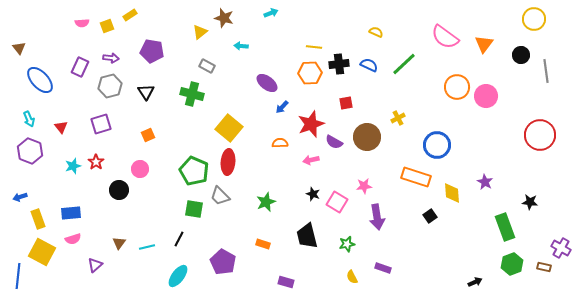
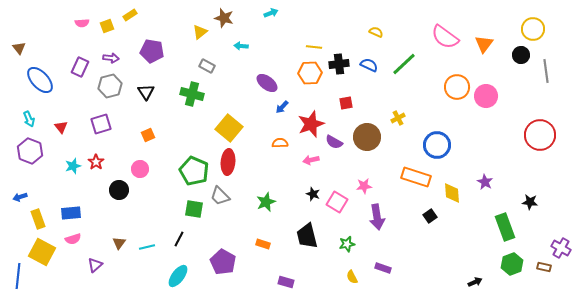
yellow circle at (534, 19): moved 1 px left, 10 px down
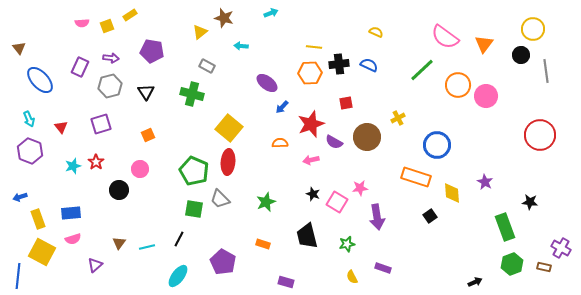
green line at (404, 64): moved 18 px right, 6 px down
orange circle at (457, 87): moved 1 px right, 2 px up
pink star at (364, 186): moved 4 px left, 2 px down
gray trapezoid at (220, 196): moved 3 px down
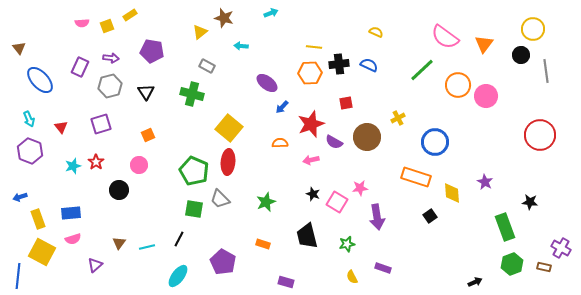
blue circle at (437, 145): moved 2 px left, 3 px up
pink circle at (140, 169): moved 1 px left, 4 px up
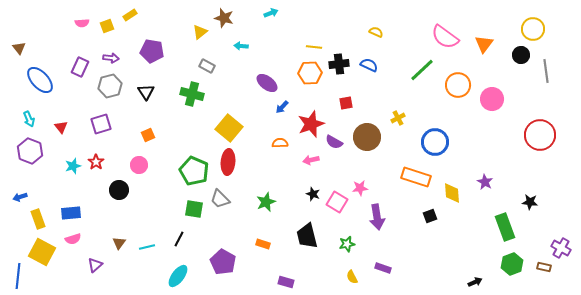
pink circle at (486, 96): moved 6 px right, 3 px down
black square at (430, 216): rotated 16 degrees clockwise
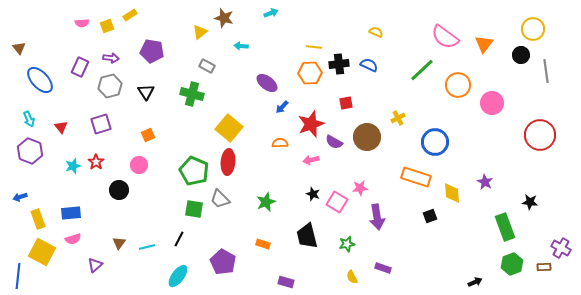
pink circle at (492, 99): moved 4 px down
brown rectangle at (544, 267): rotated 16 degrees counterclockwise
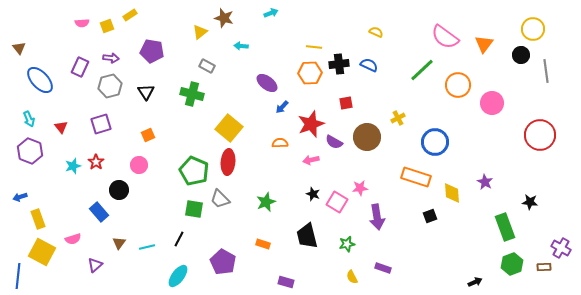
blue rectangle at (71, 213): moved 28 px right, 1 px up; rotated 54 degrees clockwise
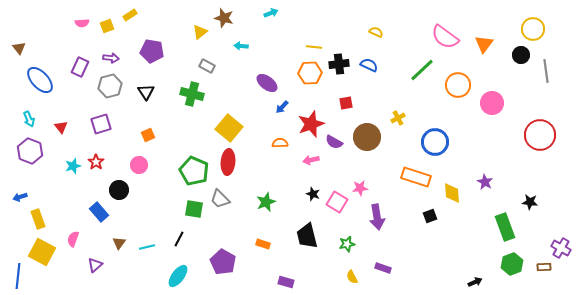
pink semicircle at (73, 239): rotated 126 degrees clockwise
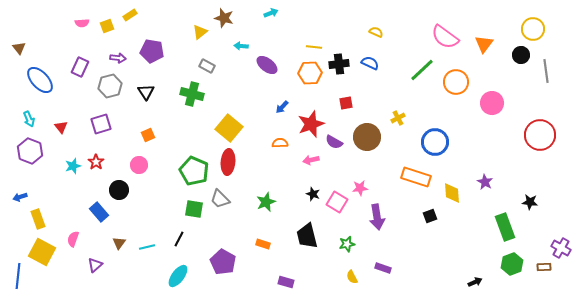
purple arrow at (111, 58): moved 7 px right
blue semicircle at (369, 65): moved 1 px right, 2 px up
purple ellipse at (267, 83): moved 18 px up
orange circle at (458, 85): moved 2 px left, 3 px up
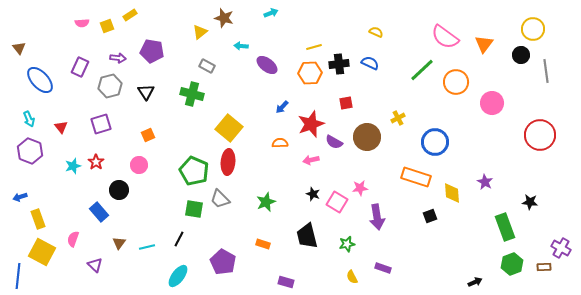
yellow line at (314, 47): rotated 21 degrees counterclockwise
purple triangle at (95, 265): rotated 35 degrees counterclockwise
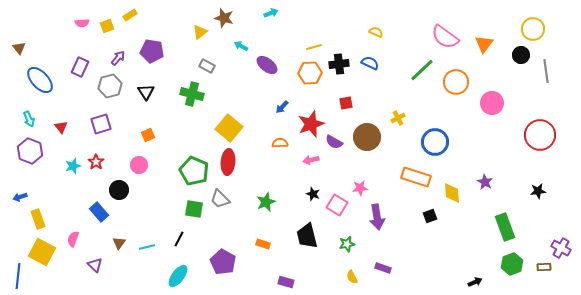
cyan arrow at (241, 46): rotated 24 degrees clockwise
purple arrow at (118, 58): rotated 56 degrees counterclockwise
pink square at (337, 202): moved 3 px down
black star at (530, 202): moved 8 px right, 11 px up; rotated 14 degrees counterclockwise
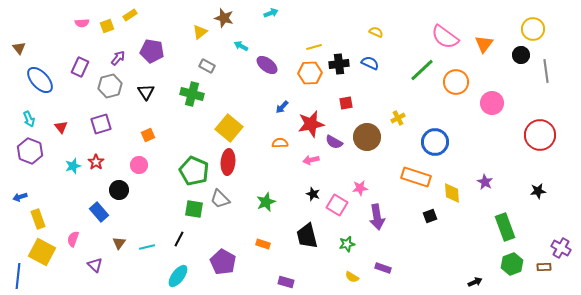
red star at (311, 124): rotated 8 degrees clockwise
yellow semicircle at (352, 277): rotated 32 degrees counterclockwise
